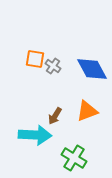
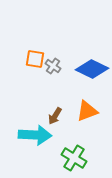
blue diamond: rotated 36 degrees counterclockwise
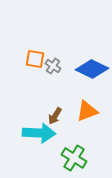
cyan arrow: moved 4 px right, 2 px up
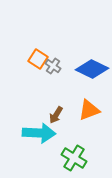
orange square: moved 3 px right; rotated 24 degrees clockwise
orange triangle: moved 2 px right, 1 px up
brown arrow: moved 1 px right, 1 px up
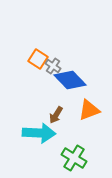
blue diamond: moved 22 px left, 11 px down; rotated 20 degrees clockwise
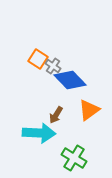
orange triangle: rotated 15 degrees counterclockwise
